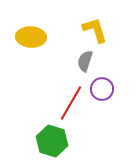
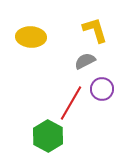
gray semicircle: rotated 45 degrees clockwise
green hexagon: moved 4 px left, 5 px up; rotated 12 degrees clockwise
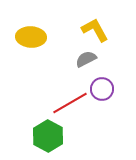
yellow L-shape: rotated 12 degrees counterclockwise
gray semicircle: moved 1 px right, 2 px up
red line: moved 1 px left; rotated 30 degrees clockwise
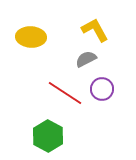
red line: moved 5 px left, 10 px up; rotated 63 degrees clockwise
